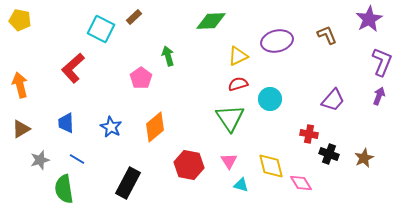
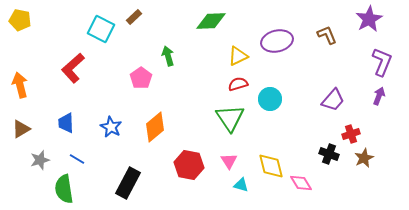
red cross: moved 42 px right; rotated 30 degrees counterclockwise
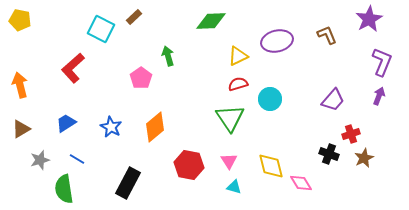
blue trapezoid: rotated 60 degrees clockwise
cyan triangle: moved 7 px left, 2 px down
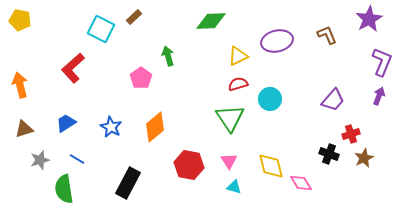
brown triangle: moved 3 px right; rotated 12 degrees clockwise
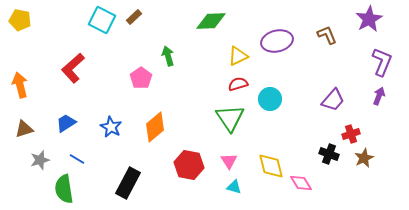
cyan square: moved 1 px right, 9 px up
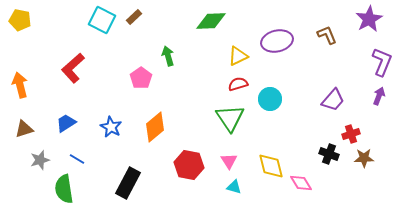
brown star: rotated 24 degrees clockwise
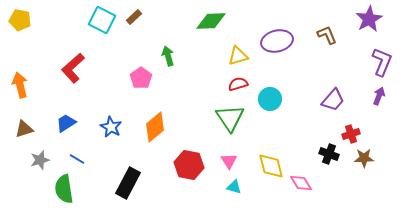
yellow triangle: rotated 10 degrees clockwise
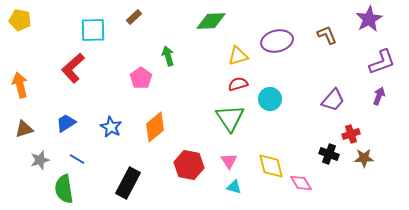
cyan square: moved 9 px left, 10 px down; rotated 28 degrees counterclockwise
purple L-shape: rotated 48 degrees clockwise
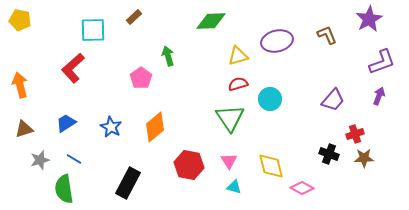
red cross: moved 4 px right
blue line: moved 3 px left
pink diamond: moved 1 px right, 5 px down; rotated 30 degrees counterclockwise
